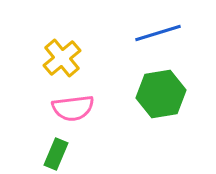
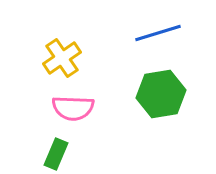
yellow cross: rotated 6 degrees clockwise
pink semicircle: rotated 9 degrees clockwise
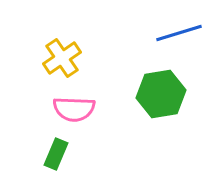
blue line: moved 21 px right
pink semicircle: moved 1 px right, 1 px down
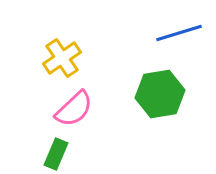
green hexagon: moved 1 px left
pink semicircle: rotated 45 degrees counterclockwise
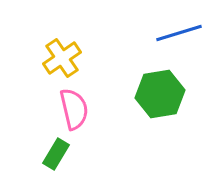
pink semicircle: rotated 60 degrees counterclockwise
green rectangle: rotated 8 degrees clockwise
